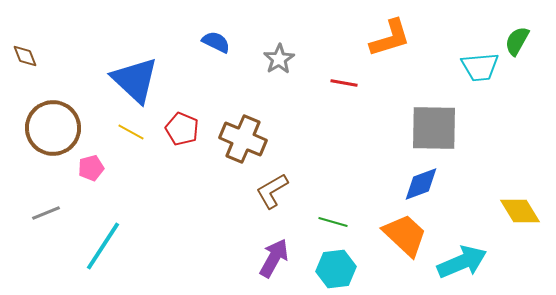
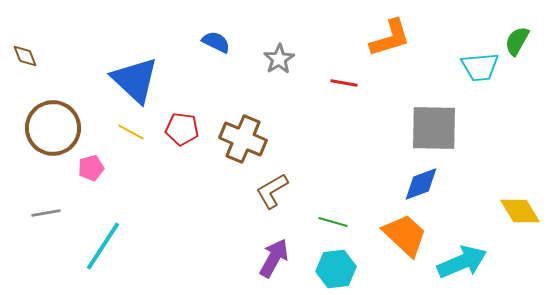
red pentagon: rotated 16 degrees counterclockwise
gray line: rotated 12 degrees clockwise
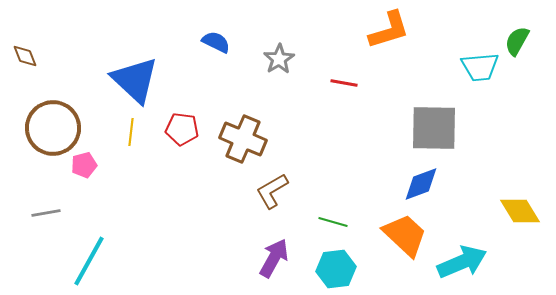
orange L-shape: moved 1 px left, 8 px up
yellow line: rotated 68 degrees clockwise
pink pentagon: moved 7 px left, 3 px up
cyan line: moved 14 px left, 15 px down; rotated 4 degrees counterclockwise
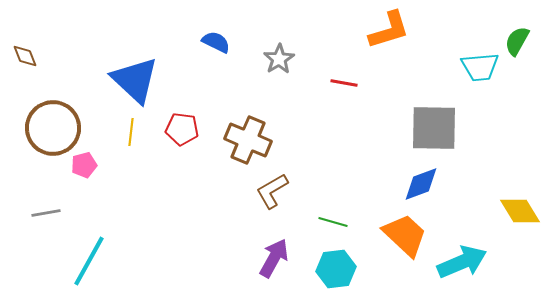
brown cross: moved 5 px right, 1 px down
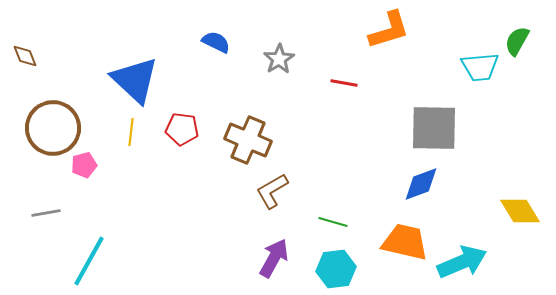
orange trapezoid: moved 7 px down; rotated 30 degrees counterclockwise
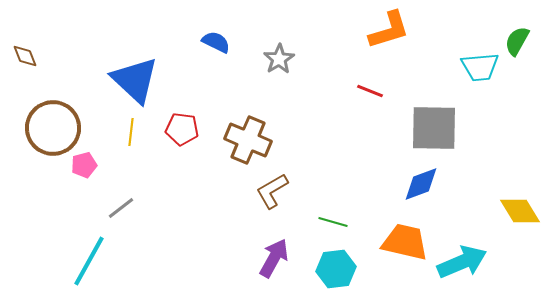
red line: moved 26 px right, 8 px down; rotated 12 degrees clockwise
gray line: moved 75 px right, 5 px up; rotated 28 degrees counterclockwise
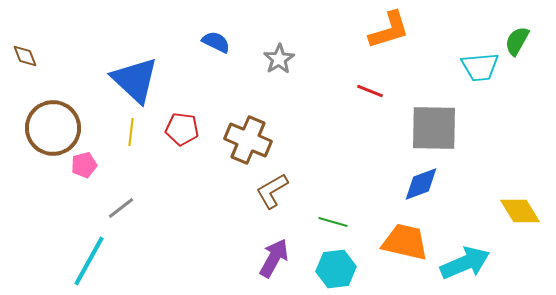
cyan arrow: moved 3 px right, 1 px down
